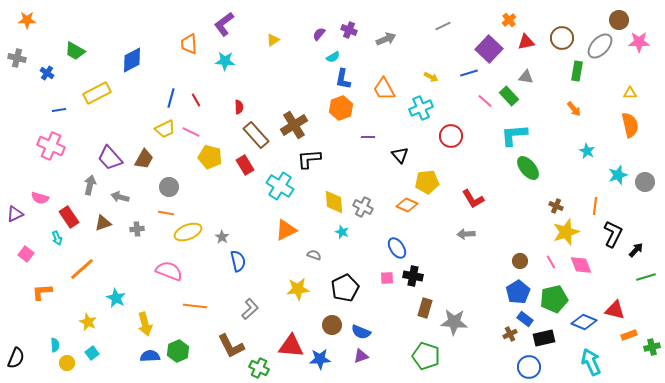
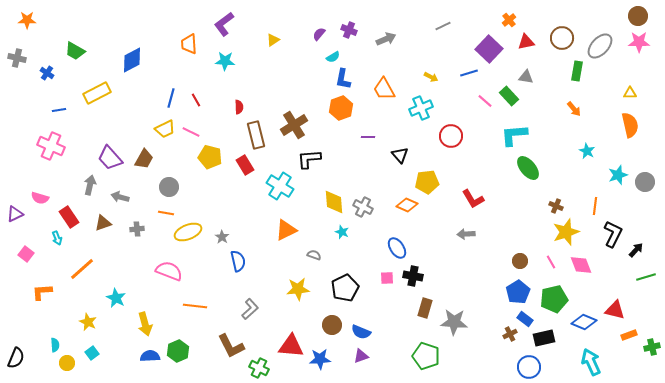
brown circle at (619, 20): moved 19 px right, 4 px up
brown rectangle at (256, 135): rotated 28 degrees clockwise
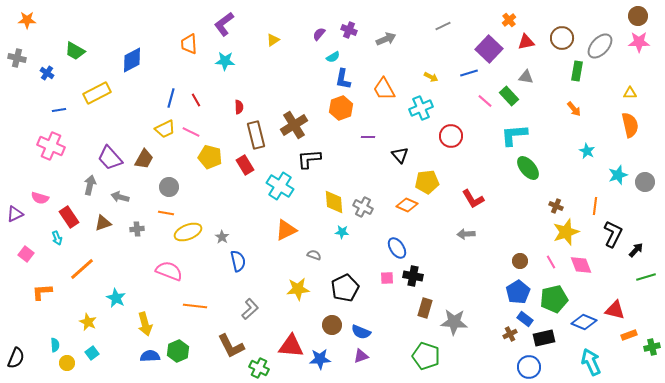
cyan star at (342, 232): rotated 16 degrees counterclockwise
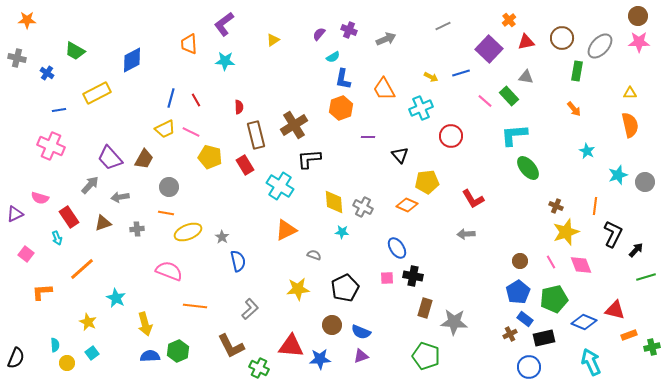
blue line at (469, 73): moved 8 px left
gray arrow at (90, 185): rotated 30 degrees clockwise
gray arrow at (120, 197): rotated 24 degrees counterclockwise
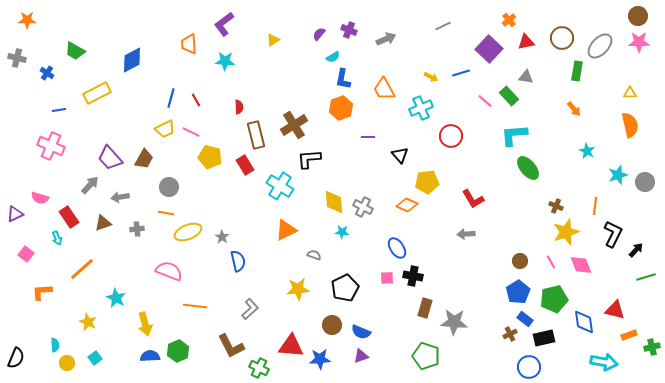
blue diamond at (584, 322): rotated 60 degrees clockwise
cyan square at (92, 353): moved 3 px right, 5 px down
cyan arrow at (591, 362): moved 13 px right; rotated 124 degrees clockwise
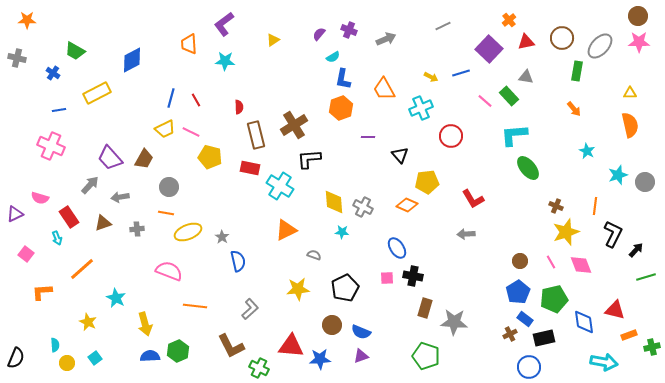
blue cross at (47, 73): moved 6 px right
red rectangle at (245, 165): moved 5 px right, 3 px down; rotated 48 degrees counterclockwise
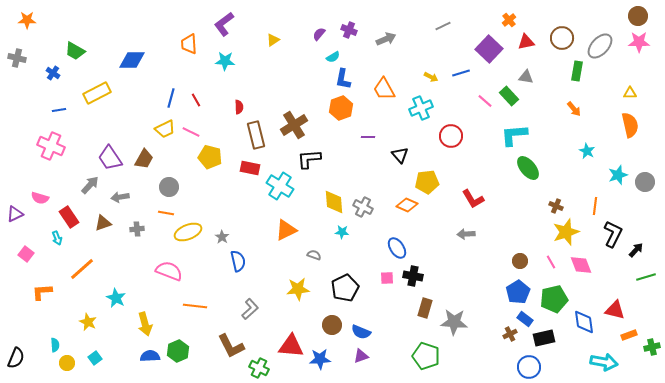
blue diamond at (132, 60): rotated 28 degrees clockwise
purple trapezoid at (110, 158): rotated 8 degrees clockwise
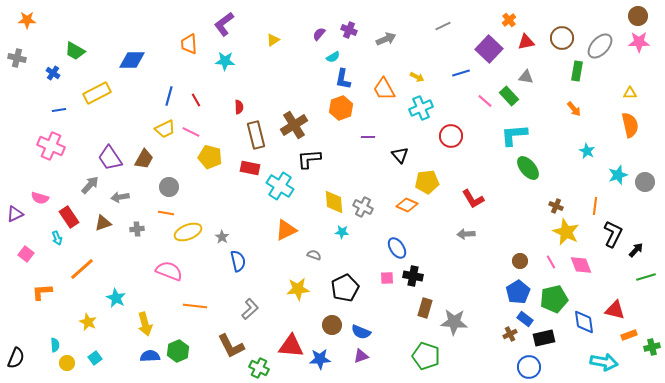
yellow arrow at (431, 77): moved 14 px left
blue line at (171, 98): moved 2 px left, 2 px up
yellow star at (566, 232): rotated 28 degrees counterclockwise
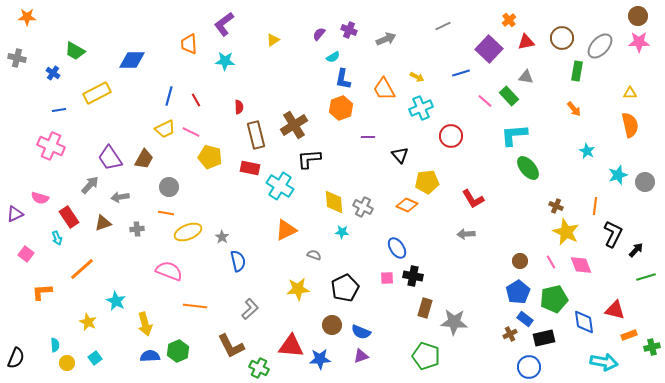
orange star at (27, 20): moved 3 px up
cyan star at (116, 298): moved 3 px down
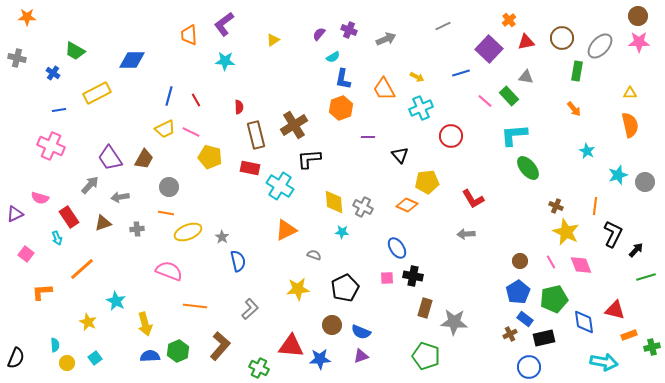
orange trapezoid at (189, 44): moved 9 px up
brown L-shape at (231, 346): moved 11 px left; rotated 112 degrees counterclockwise
